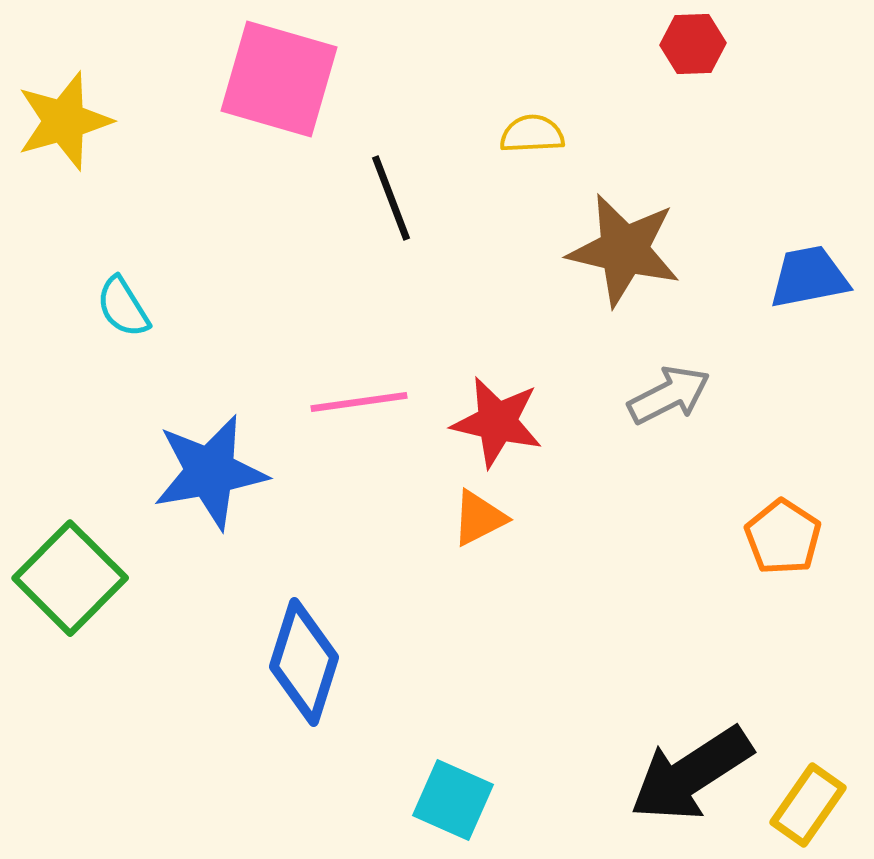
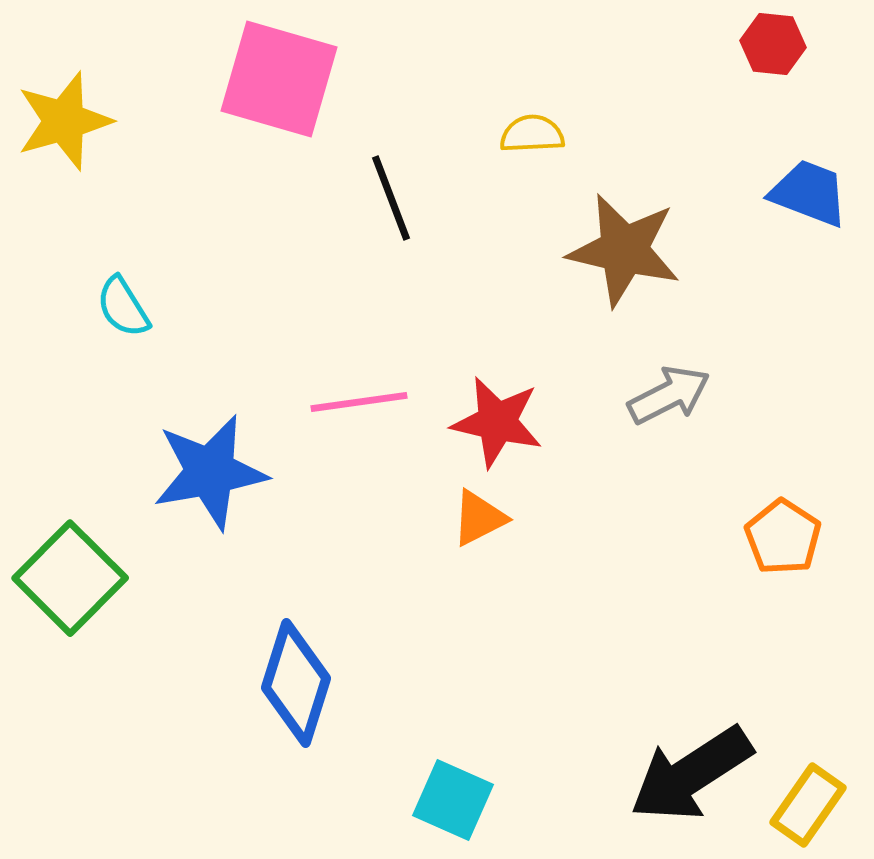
red hexagon: moved 80 px right; rotated 8 degrees clockwise
blue trapezoid: moved 84 px up; rotated 32 degrees clockwise
blue diamond: moved 8 px left, 21 px down
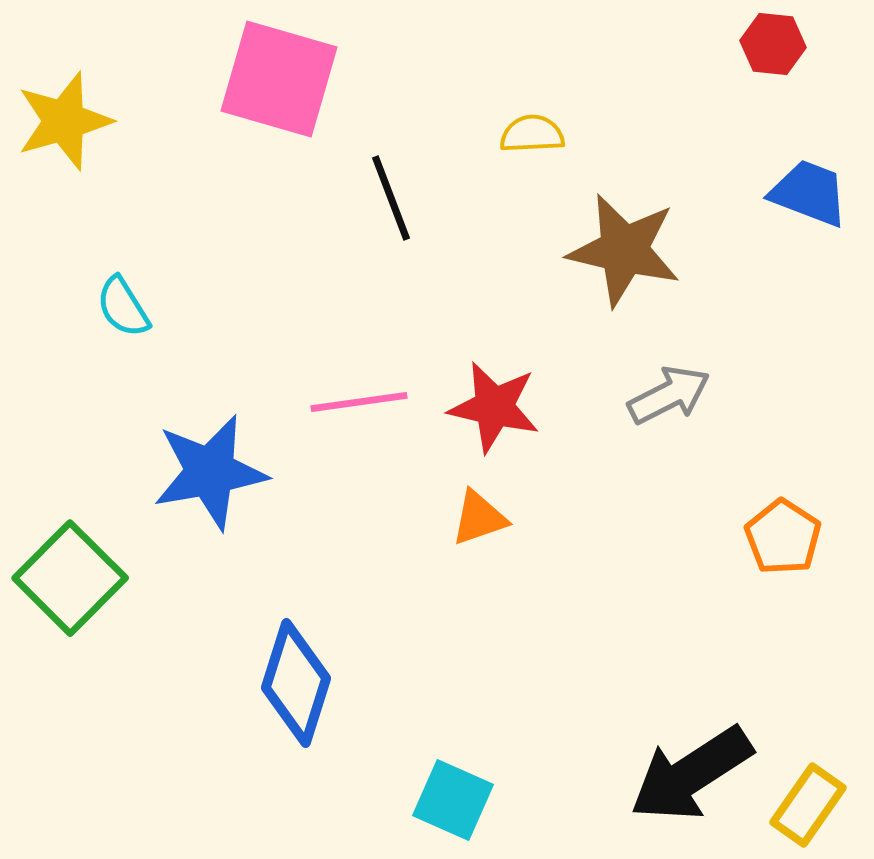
red star: moved 3 px left, 15 px up
orange triangle: rotated 8 degrees clockwise
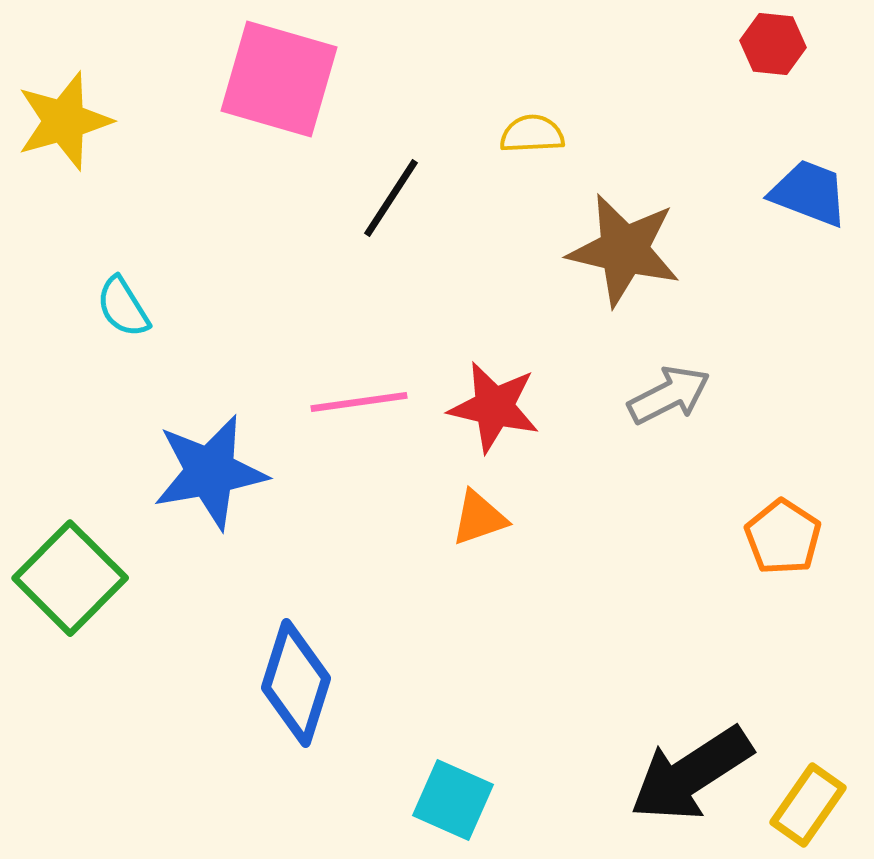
black line: rotated 54 degrees clockwise
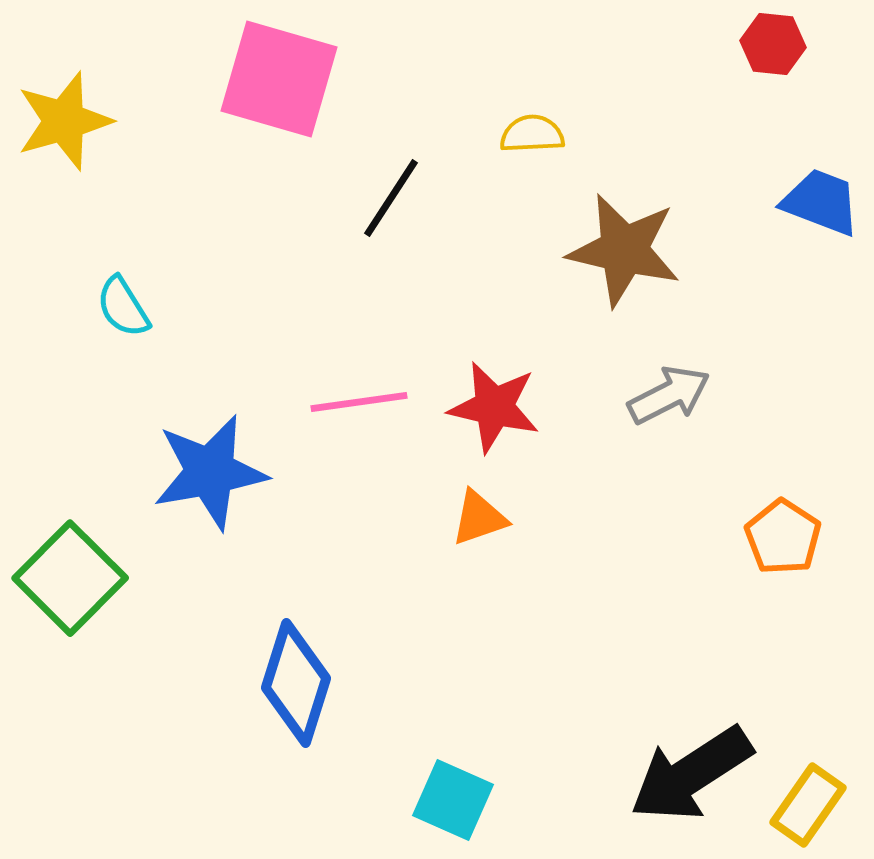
blue trapezoid: moved 12 px right, 9 px down
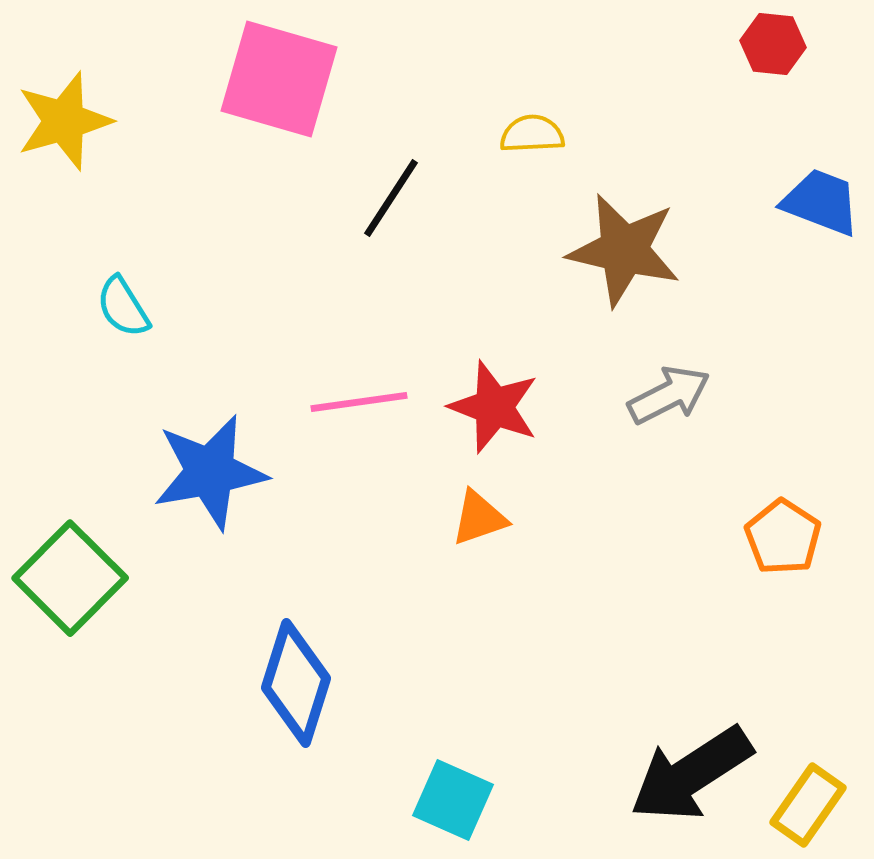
red star: rotated 8 degrees clockwise
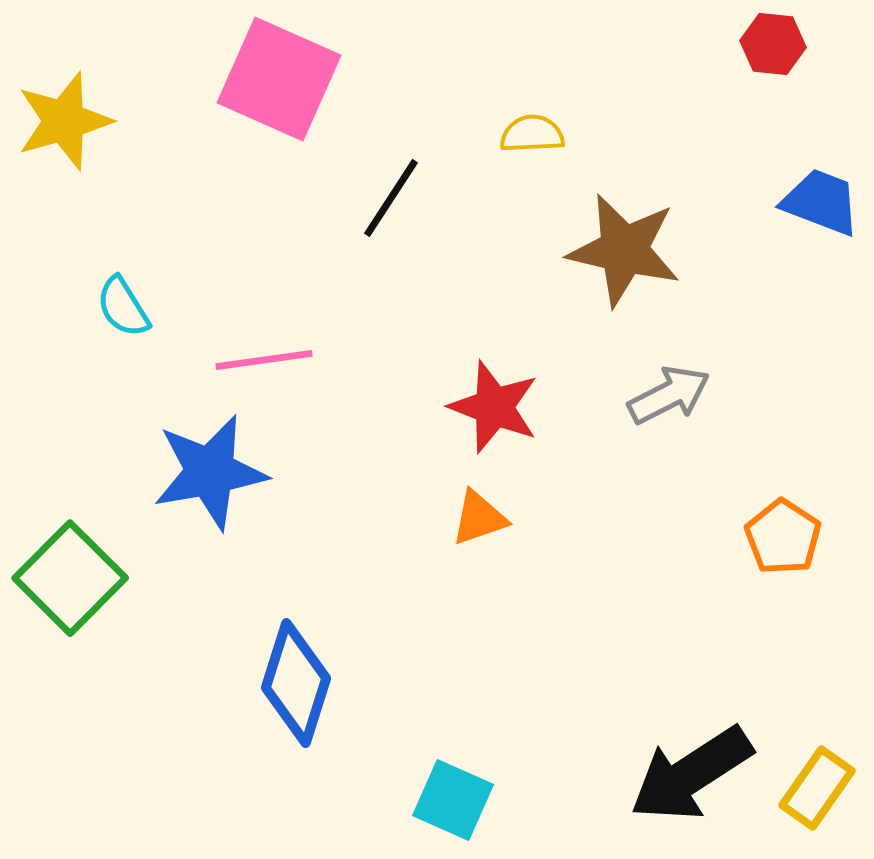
pink square: rotated 8 degrees clockwise
pink line: moved 95 px left, 42 px up
yellow rectangle: moved 9 px right, 17 px up
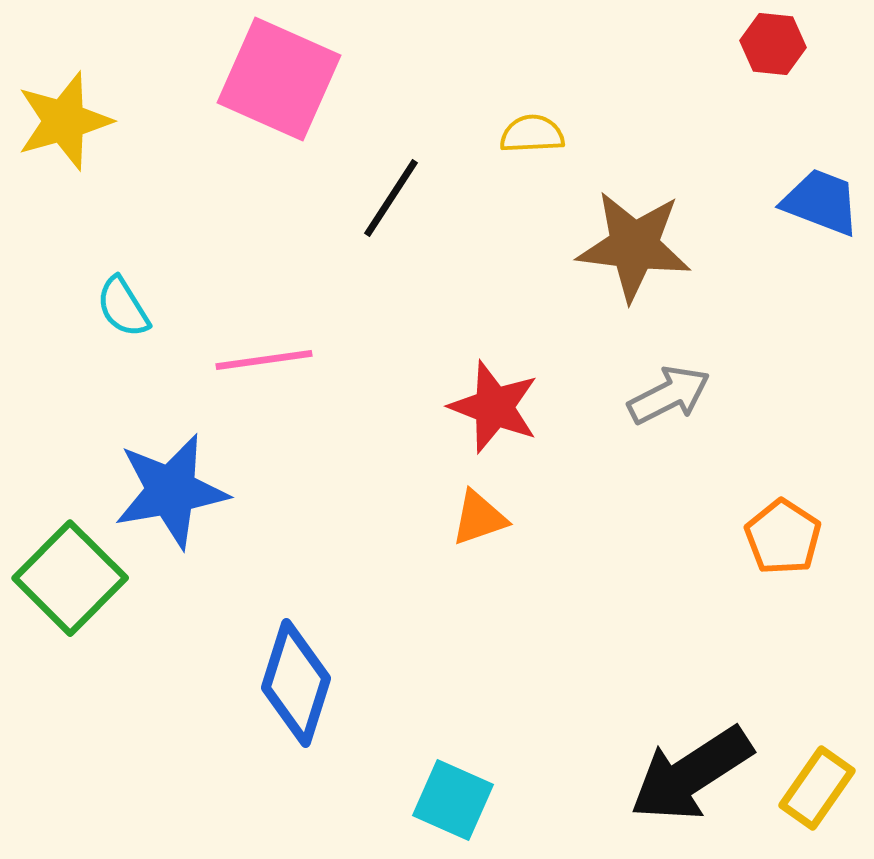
brown star: moved 10 px right, 4 px up; rotated 6 degrees counterclockwise
blue star: moved 39 px left, 19 px down
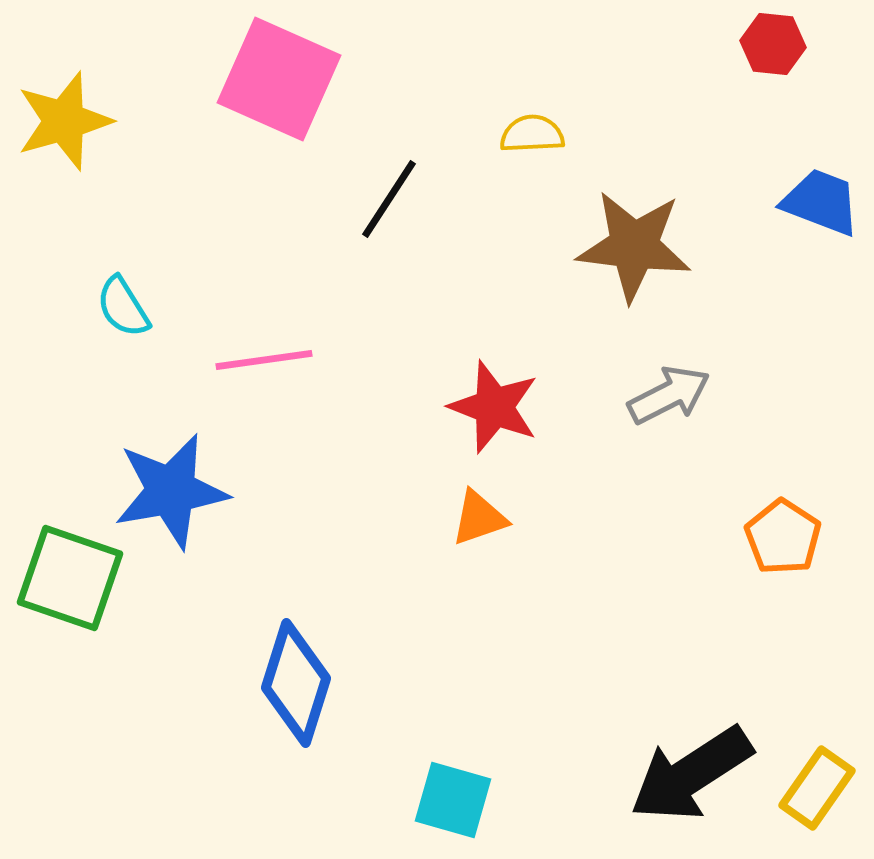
black line: moved 2 px left, 1 px down
green square: rotated 26 degrees counterclockwise
cyan square: rotated 8 degrees counterclockwise
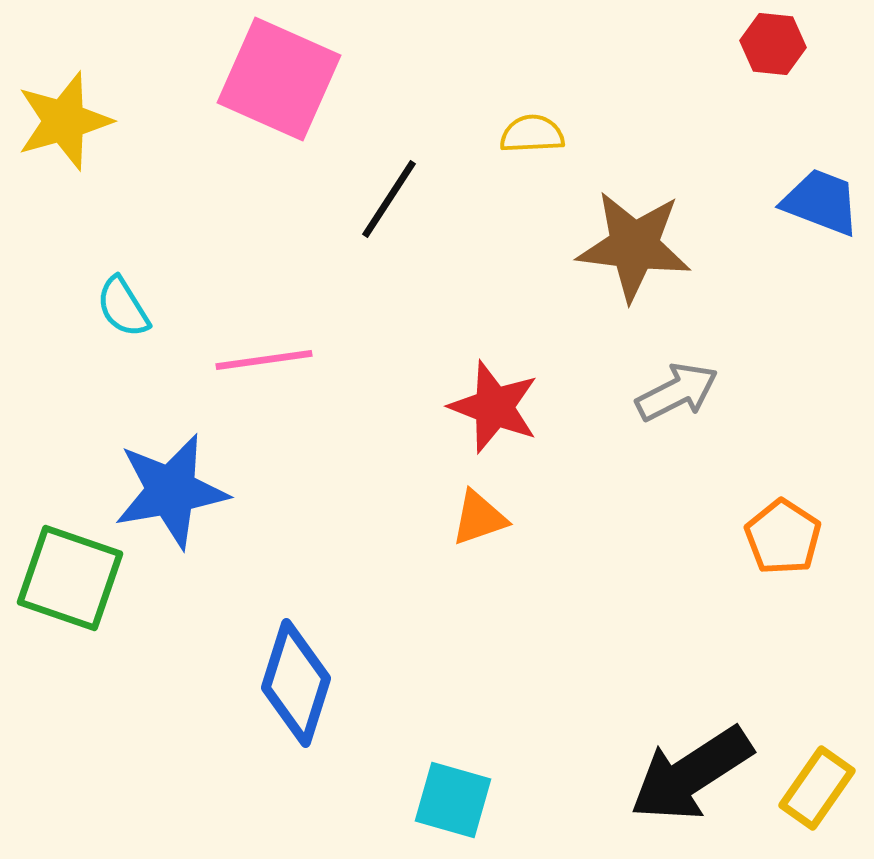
gray arrow: moved 8 px right, 3 px up
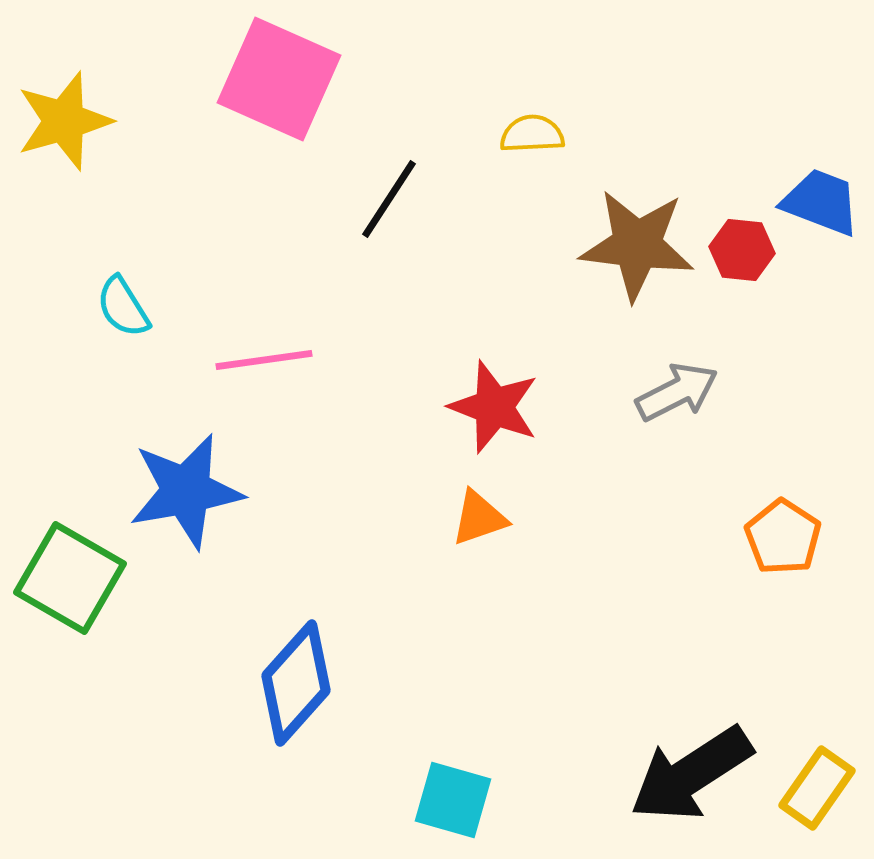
red hexagon: moved 31 px left, 206 px down
brown star: moved 3 px right, 1 px up
blue star: moved 15 px right
green square: rotated 11 degrees clockwise
blue diamond: rotated 24 degrees clockwise
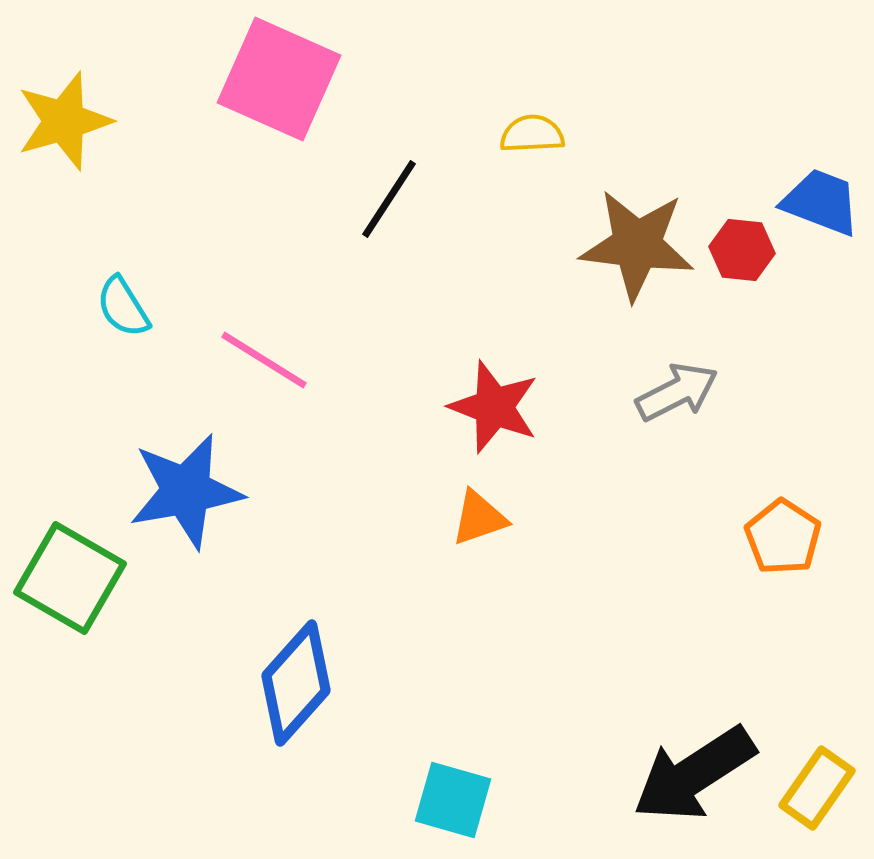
pink line: rotated 40 degrees clockwise
black arrow: moved 3 px right
